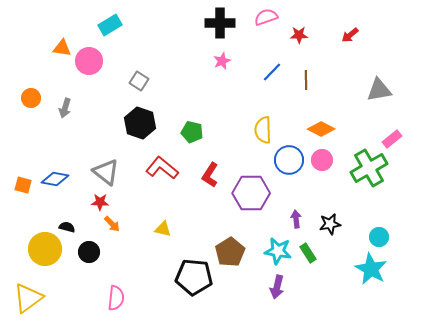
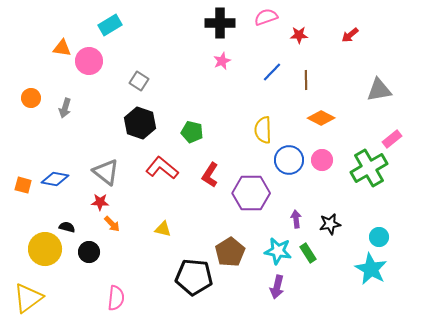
orange diamond at (321, 129): moved 11 px up
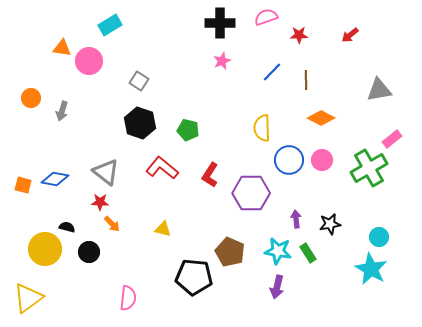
gray arrow at (65, 108): moved 3 px left, 3 px down
yellow semicircle at (263, 130): moved 1 px left, 2 px up
green pentagon at (192, 132): moved 4 px left, 2 px up
brown pentagon at (230, 252): rotated 16 degrees counterclockwise
pink semicircle at (116, 298): moved 12 px right
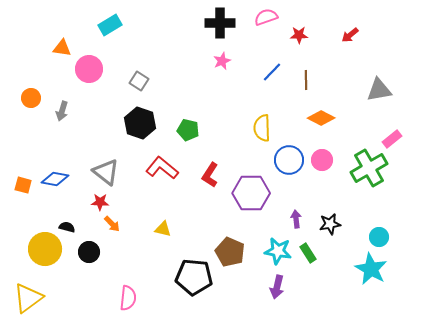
pink circle at (89, 61): moved 8 px down
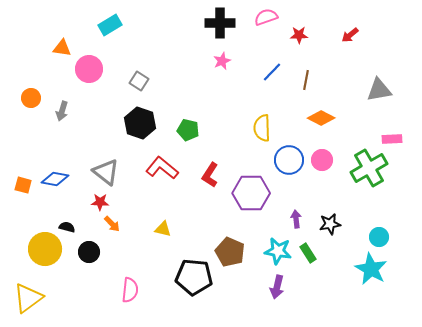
brown line at (306, 80): rotated 12 degrees clockwise
pink rectangle at (392, 139): rotated 36 degrees clockwise
pink semicircle at (128, 298): moved 2 px right, 8 px up
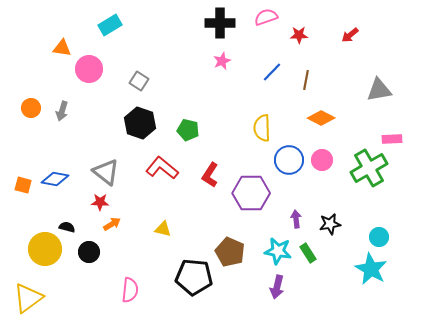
orange circle at (31, 98): moved 10 px down
orange arrow at (112, 224): rotated 78 degrees counterclockwise
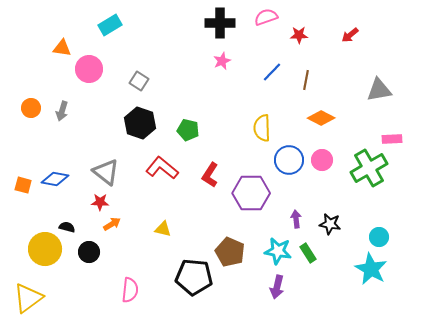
black star at (330, 224): rotated 20 degrees clockwise
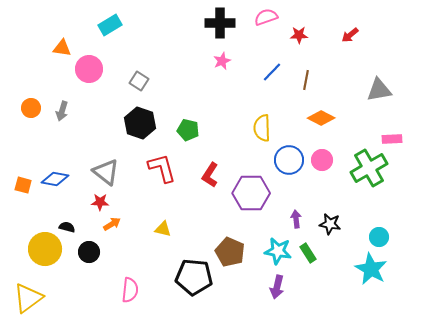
red L-shape at (162, 168): rotated 36 degrees clockwise
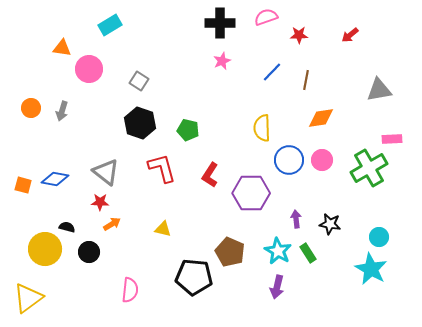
orange diamond at (321, 118): rotated 36 degrees counterclockwise
cyan star at (278, 251): rotated 20 degrees clockwise
